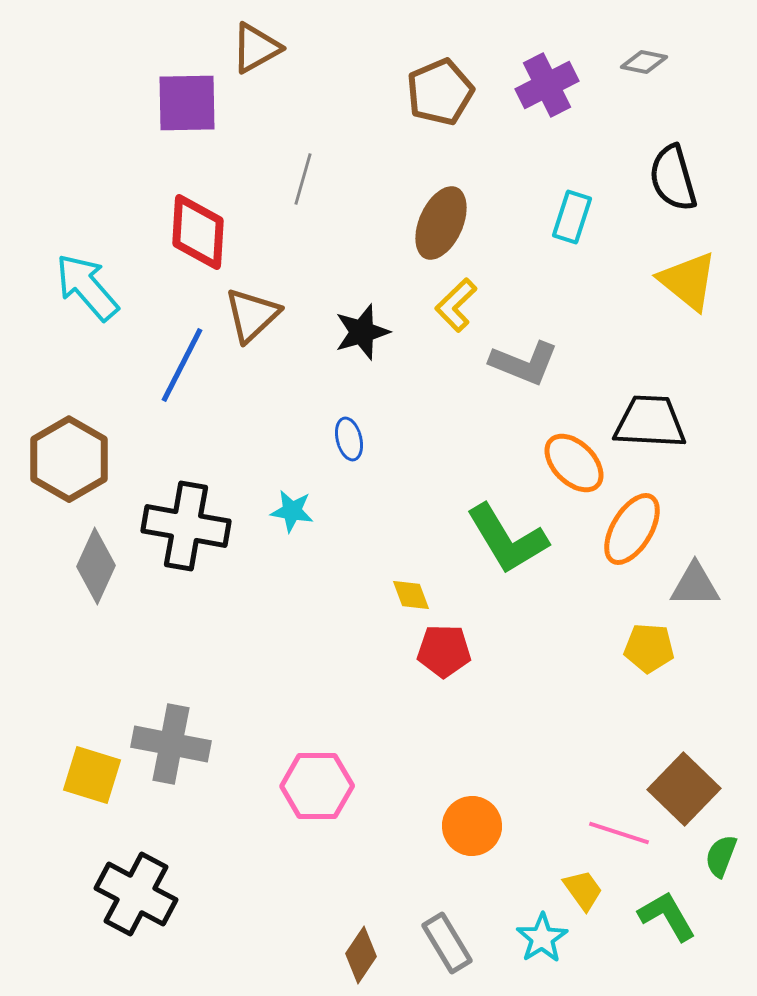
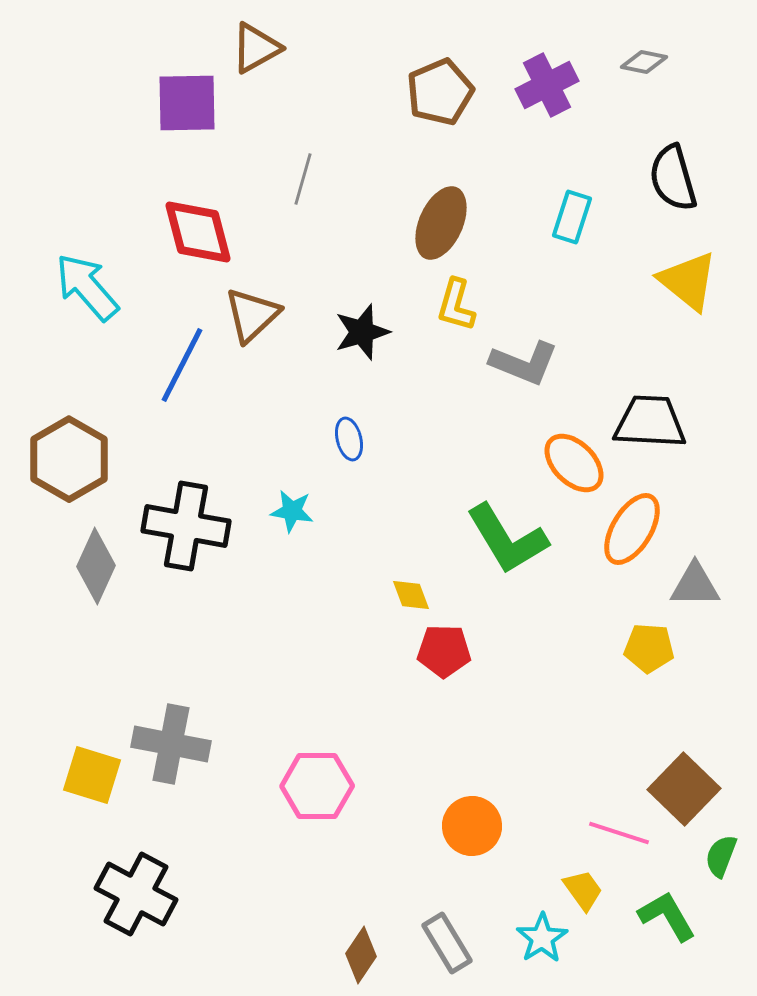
red diamond at (198, 232): rotated 18 degrees counterclockwise
yellow L-shape at (456, 305): rotated 30 degrees counterclockwise
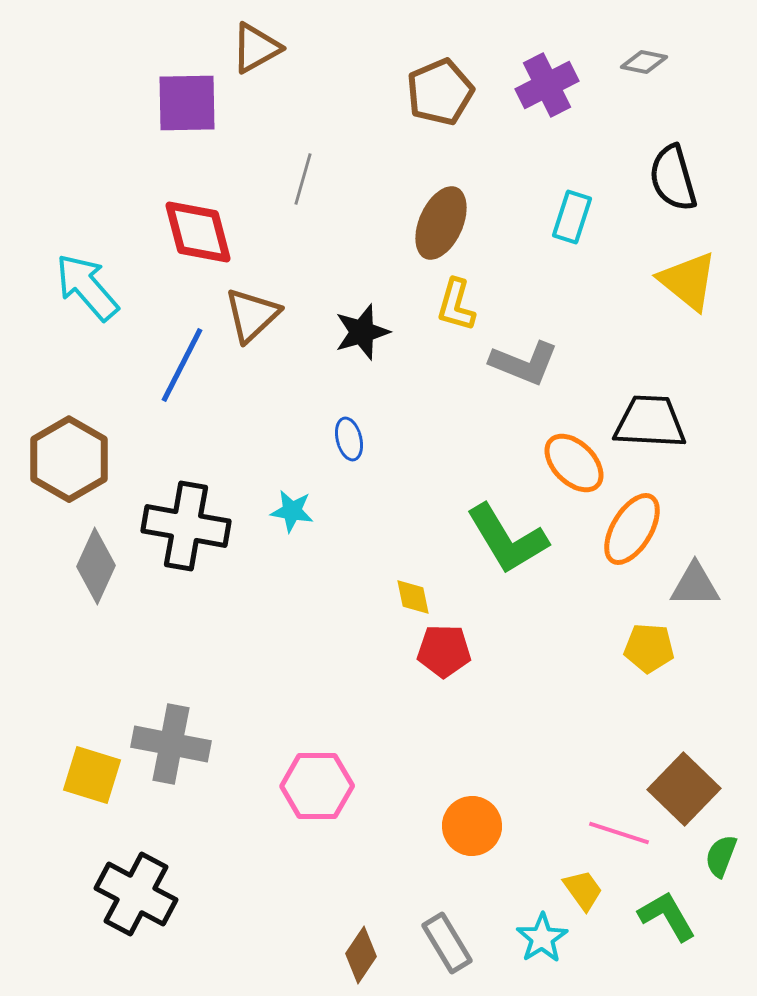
yellow diamond at (411, 595): moved 2 px right, 2 px down; rotated 9 degrees clockwise
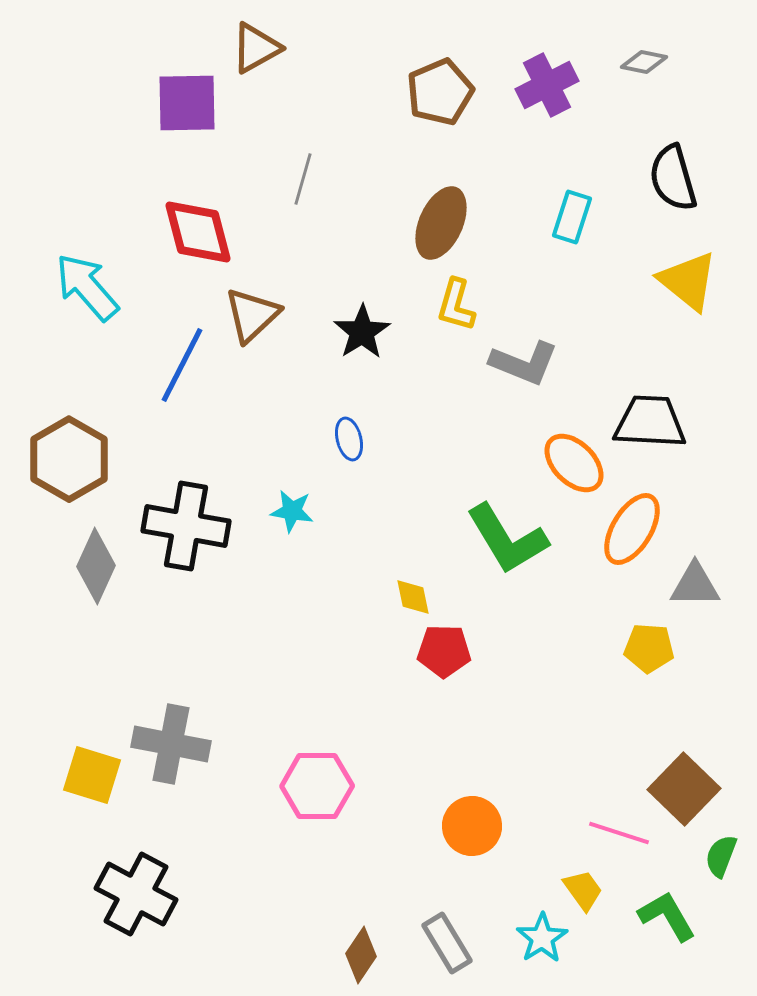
black star at (362, 332): rotated 16 degrees counterclockwise
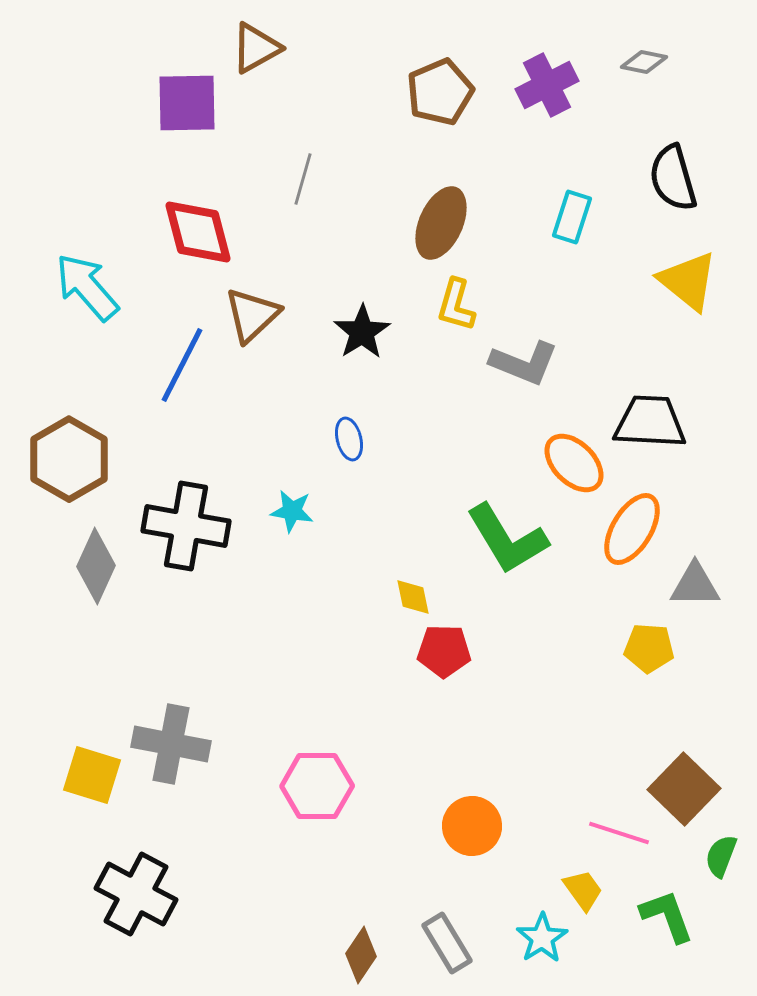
green L-shape at (667, 916): rotated 10 degrees clockwise
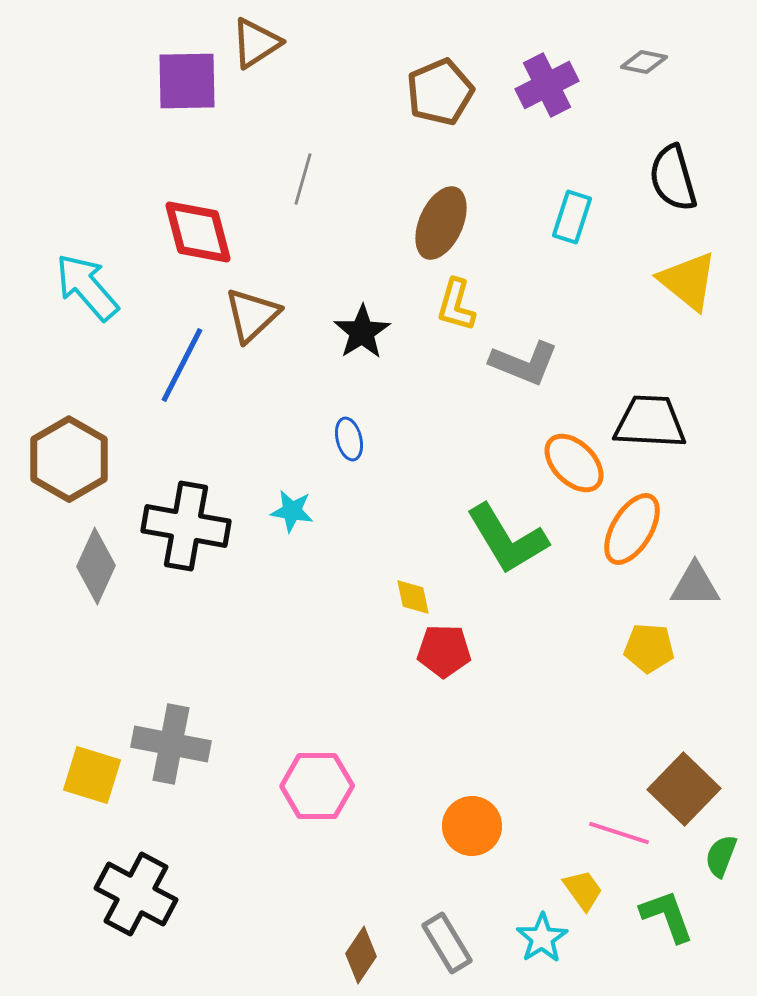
brown triangle at (256, 48): moved 5 px up; rotated 4 degrees counterclockwise
purple square at (187, 103): moved 22 px up
